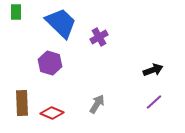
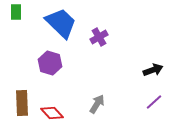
red diamond: rotated 25 degrees clockwise
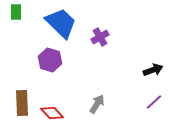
purple cross: moved 1 px right
purple hexagon: moved 3 px up
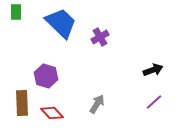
purple hexagon: moved 4 px left, 16 px down
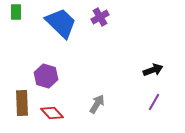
purple cross: moved 20 px up
purple line: rotated 18 degrees counterclockwise
